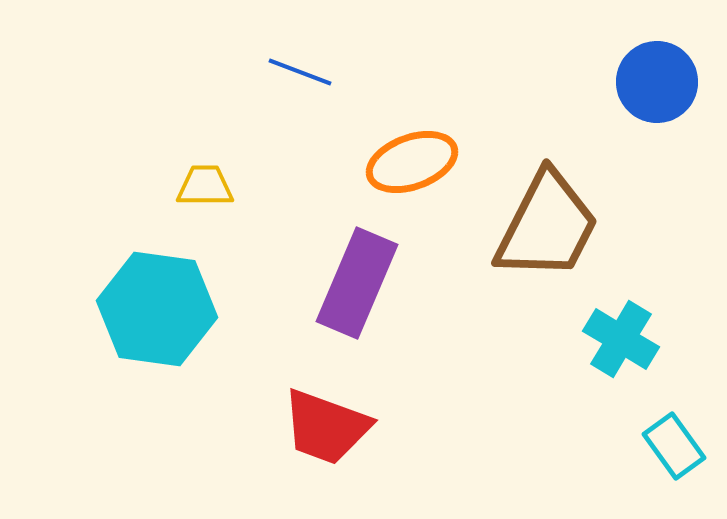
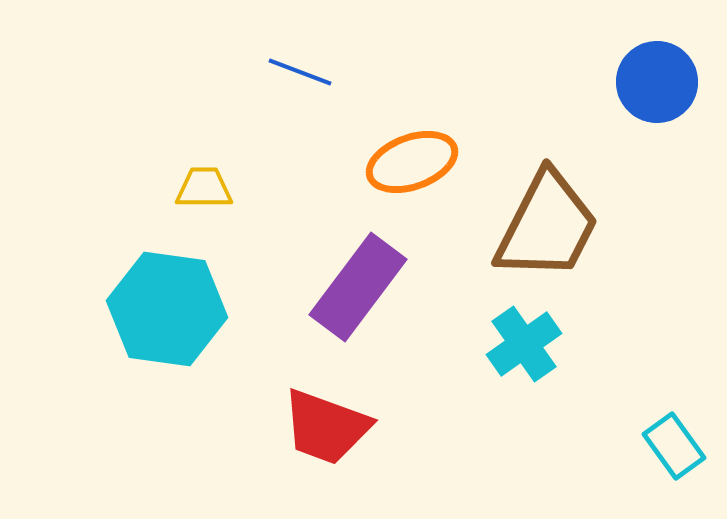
yellow trapezoid: moved 1 px left, 2 px down
purple rectangle: moved 1 px right, 4 px down; rotated 14 degrees clockwise
cyan hexagon: moved 10 px right
cyan cross: moved 97 px left, 5 px down; rotated 24 degrees clockwise
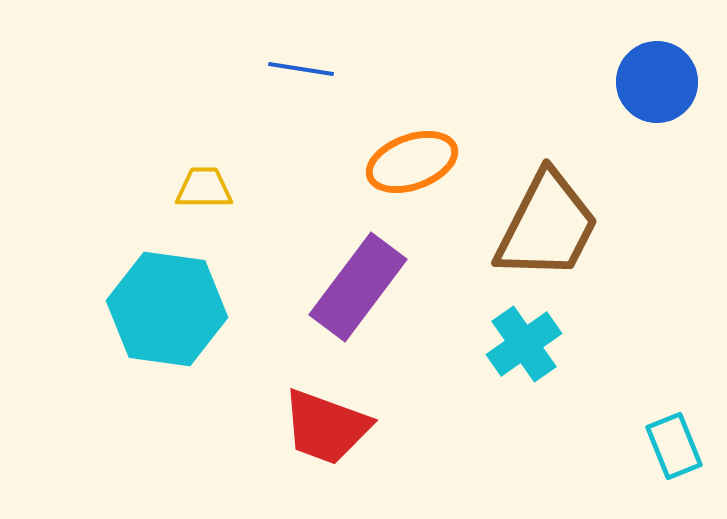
blue line: moved 1 px right, 3 px up; rotated 12 degrees counterclockwise
cyan rectangle: rotated 14 degrees clockwise
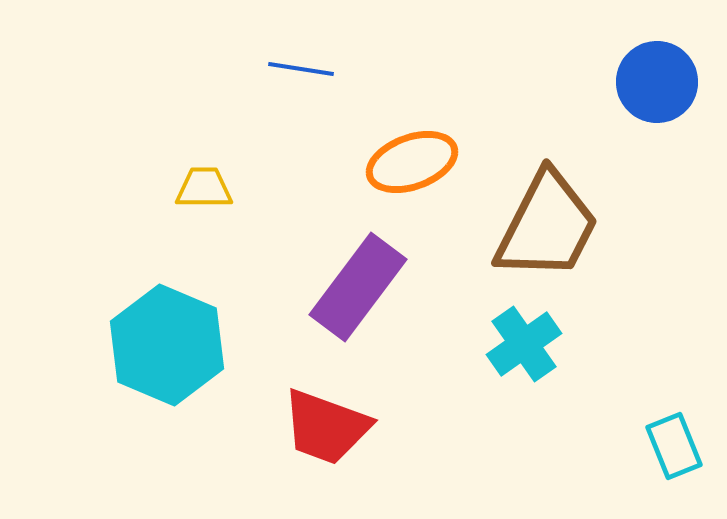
cyan hexagon: moved 36 px down; rotated 15 degrees clockwise
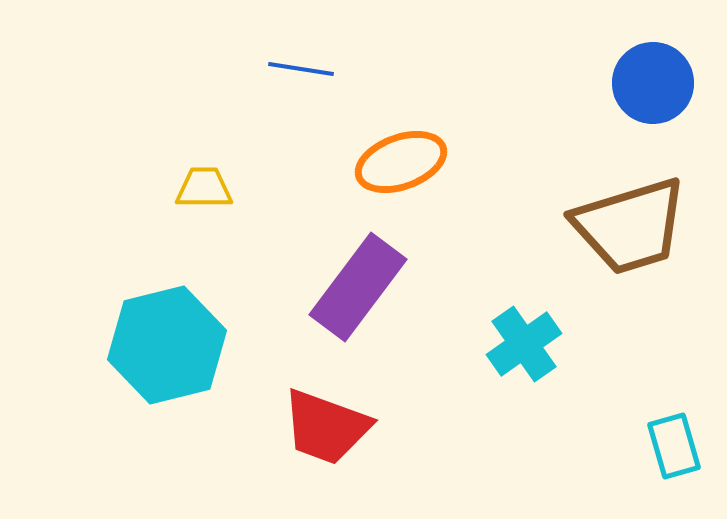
blue circle: moved 4 px left, 1 px down
orange ellipse: moved 11 px left
brown trapezoid: moved 83 px right; rotated 46 degrees clockwise
cyan hexagon: rotated 23 degrees clockwise
cyan rectangle: rotated 6 degrees clockwise
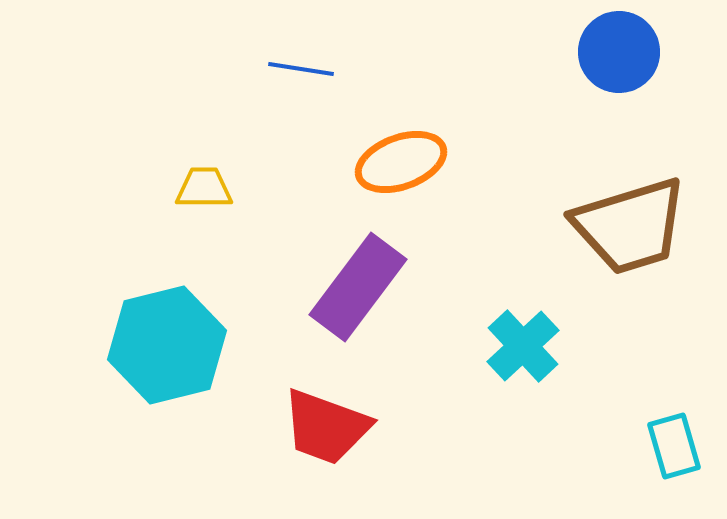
blue circle: moved 34 px left, 31 px up
cyan cross: moved 1 px left, 2 px down; rotated 8 degrees counterclockwise
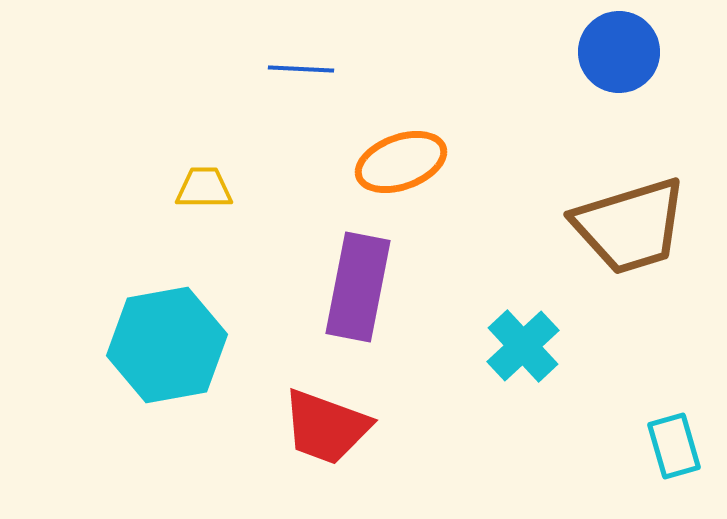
blue line: rotated 6 degrees counterclockwise
purple rectangle: rotated 26 degrees counterclockwise
cyan hexagon: rotated 4 degrees clockwise
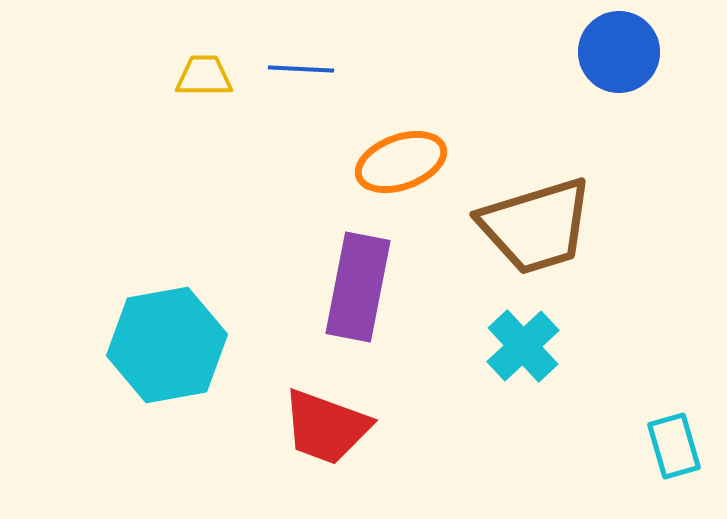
yellow trapezoid: moved 112 px up
brown trapezoid: moved 94 px left
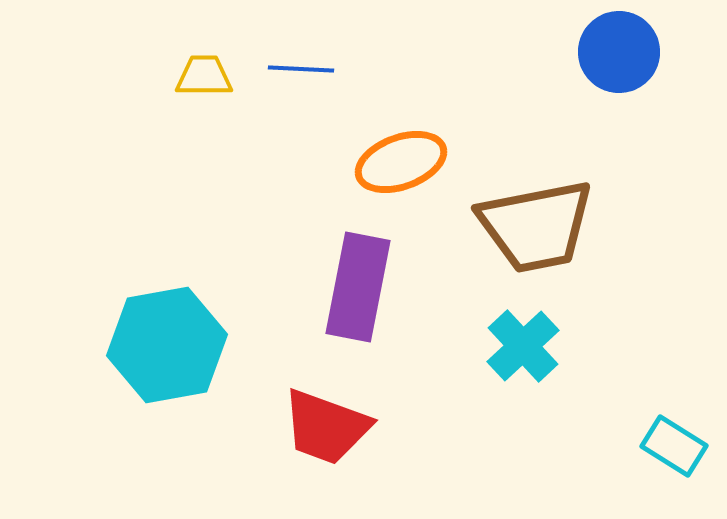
brown trapezoid: rotated 6 degrees clockwise
cyan rectangle: rotated 42 degrees counterclockwise
